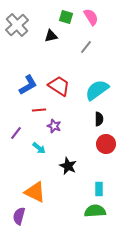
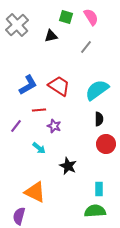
purple line: moved 7 px up
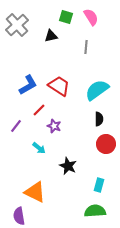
gray line: rotated 32 degrees counterclockwise
red line: rotated 40 degrees counterclockwise
cyan rectangle: moved 4 px up; rotated 16 degrees clockwise
purple semicircle: rotated 24 degrees counterclockwise
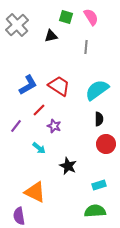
cyan rectangle: rotated 56 degrees clockwise
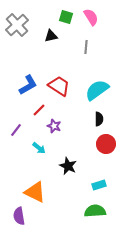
purple line: moved 4 px down
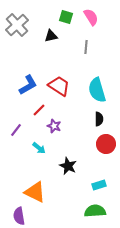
cyan semicircle: rotated 70 degrees counterclockwise
